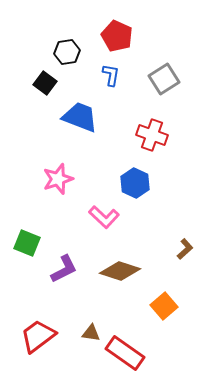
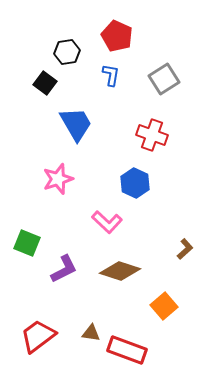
blue trapezoid: moved 4 px left, 7 px down; rotated 39 degrees clockwise
pink L-shape: moved 3 px right, 5 px down
red rectangle: moved 2 px right, 3 px up; rotated 15 degrees counterclockwise
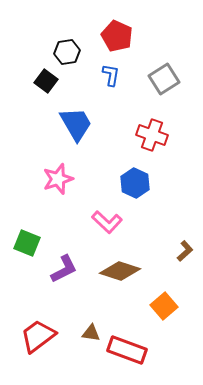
black square: moved 1 px right, 2 px up
brown L-shape: moved 2 px down
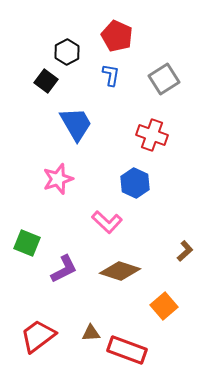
black hexagon: rotated 20 degrees counterclockwise
brown triangle: rotated 12 degrees counterclockwise
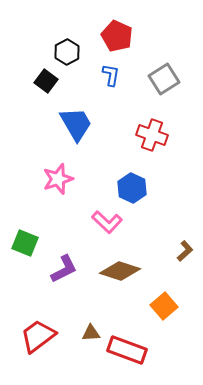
blue hexagon: moved 3 px left, 5 px down
green square: moved 2 px left
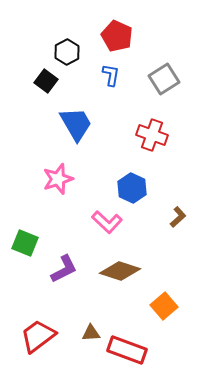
brown L-shape: moved 7 px left, 34 px up
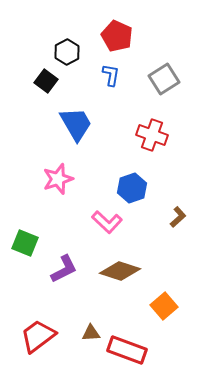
blue hexagon: rotated 16 degrees clockwise
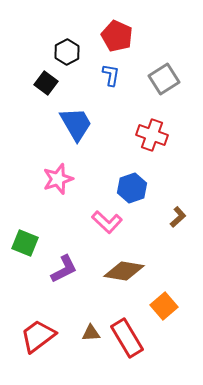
black square: moved 2 px down
brown diamond: moved 4 px right; rotated 9 degrees counterclockwise
red rectangle: moved 12 px up; rotated 39 degrees clockwise
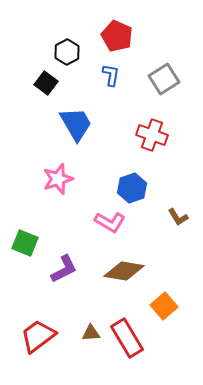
brown L-shape: rotated 100 degrees clockwise
pink L-shape: moved 3 px right; rotated 12 degrees counterclockwise
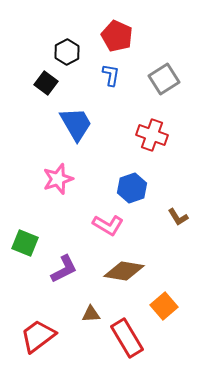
pink L-shape: moved 2 px left, 3 px down
brown triangle: moved 19 px up
